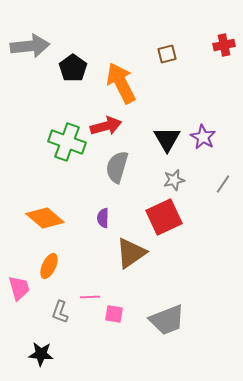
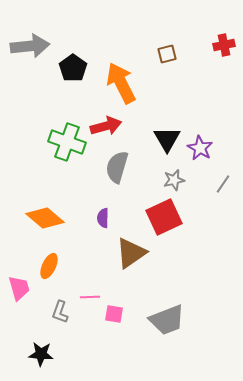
purple star: moved 3 px left, 11 px down
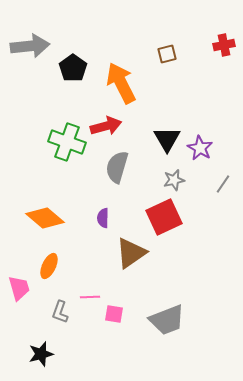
black star: rotated 20 degrees counterclockwise
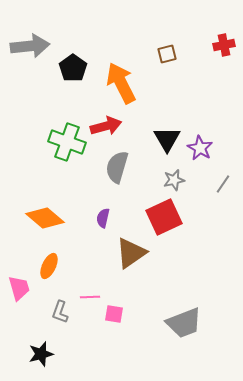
purple semicircle: rotated 12 degrees clockwise
gray trapezoid: moved 17 px right, 3 px down
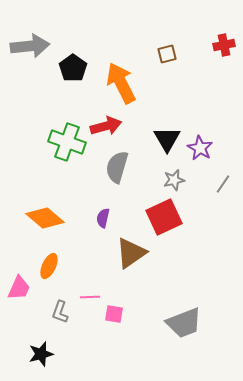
pink trapezoid: rotated 40 degrees clockwise
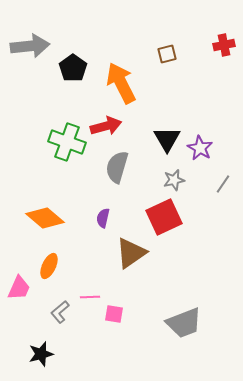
gray L-shape: rotated 30 degrees clockwise
